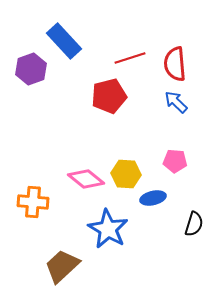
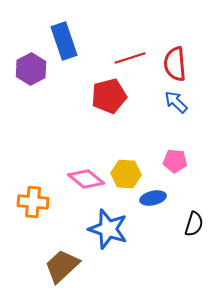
blue rectangle: rotated 24 degrees clockwise
purple hexagon: rotated 8 degrees counterclockwise
blue star: rotated 12 degrees counterclockwise
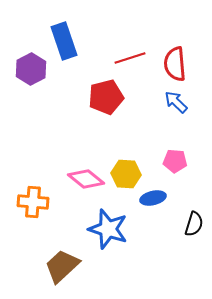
red pentagon: moved 3 px left, 1 px down
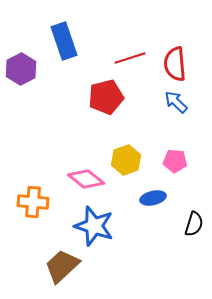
purple hexagon: moved 10 px left
yellow hexagon: moved 14 px up; rotated 24 degrees counterclockwise
blue star: moved 14 px left, 3 px up
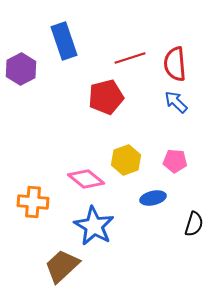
blue star: rotated 12 degrees clockwise
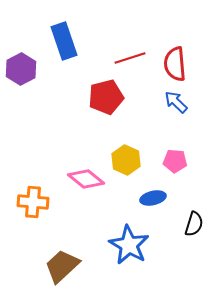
yellow hexagon: rotated 16 degrees counterclockwise
blue star: moved 35 px right, 19 px down
